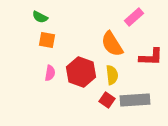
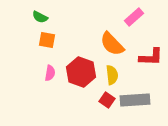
orange semicircle: rotated 12 degrees counterclockwise
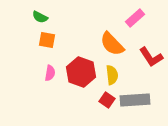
pink rectangle: moved 1 px right, 1 px down
red L-shape: rotated 55 degrees clockwise
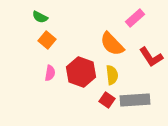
orange square: rotated 30 degrees clockwise
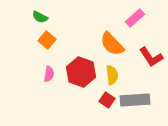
pink semicircle: moved 1 px left, 1 px down
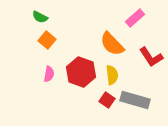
gray rectangle: rotated 20 degrees clockwise
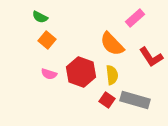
pink semicircle: rotated 98 degrees clockwise
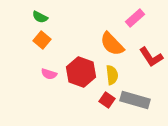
orange square: moved 5 px left
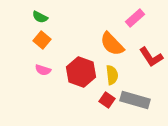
pink semicircle: moved 6 px left, 4 px up
